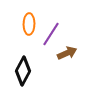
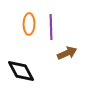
purple line: moved 7 px up; rotated 35 degrees counterclockwise
black diamond: moved 2 px left; rotated 56 degrees counterclockwise
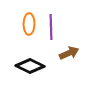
brown arrow: moved 2 px right
black diamond: moved 9 px right, 5 px up; rotated 36 degrees counterclockwise
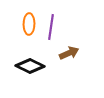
purple line: rotated 10 degrees clockwise
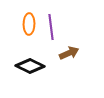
purple line: rotated 15 degrees counterclockwise
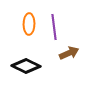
purple line: moved 3 px right
black diamond: moved 4 px left
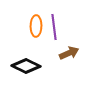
orange ellipse: moved 7 px right, 2 px down
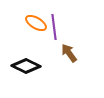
orange ellipse: moved 3 px up; rotated 60 degrees counterclockwise
brown arrow: rotated 102 degrees counterclockwise
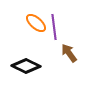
orange ellipse: rotated 10 degrees clockwise
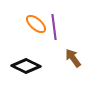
orange ellipse: moved 1 px down
brown arrow: moved 4 px right, 5 px down
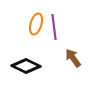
orange ellipse: rotated 65 degrees clockwise
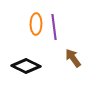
orange ellipse: rotated 15 degrees counterclockwise
